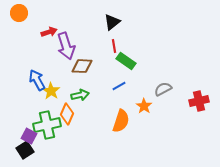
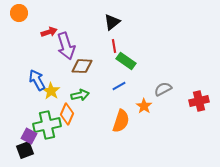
black square: rotated 12 degrees clockwise
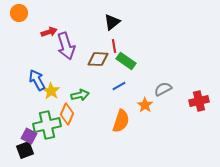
brown diamond: moved 16 px right, 7 px up
orange star: moved 1 px right, 1 px up
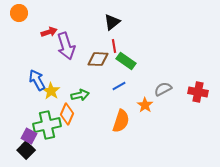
red cross: moved 1 px left, 9 px up; rotated 24 degrees clockwise
black square: moved 1 px right; rotated 24 degrees counterclockwise
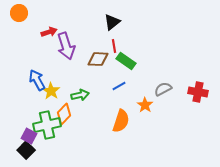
orange diamond: moved 3 px left; rotated 20 degrees clockwise
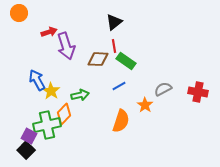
black triangle: moved 2 px right
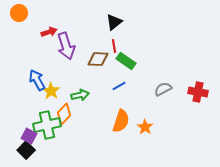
orange star: moved 22 px down
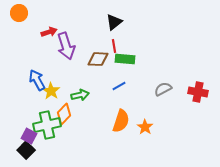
green rectangle: moved 1 px left, 2 px up; rotated 30 degrees counterclockwise
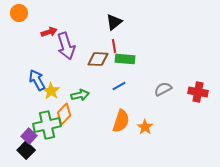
purple square: rotated 14 degrees clockwise
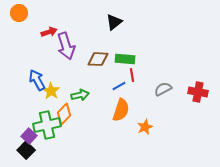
red line: moved 18 px right, 29 px down
orange semicircle: moved 11 px up
orange star: rotated 14 degrees clockwise
